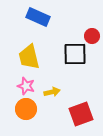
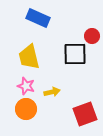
blue rectangle: moved 1 px down
red square: moved 4 px right
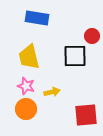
blue rectangle: moved 1 px left; rotated 15 degrees counterclockwise
black square: moved 2 px down
red square: moved 1 px right, 1 px down; rotated 15 degrees clockwise
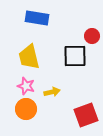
red square: rotated 15 degrees counterclockwise
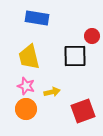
red square: moved 3 px left, 4 px up
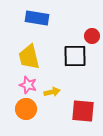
pink star: moved 2 px right, 1 px up
red square: rotated 25 degrees clockwise
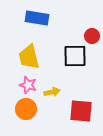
red square: moved 2 px left
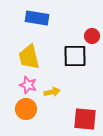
red square: moved 4 px right, 8 px down
